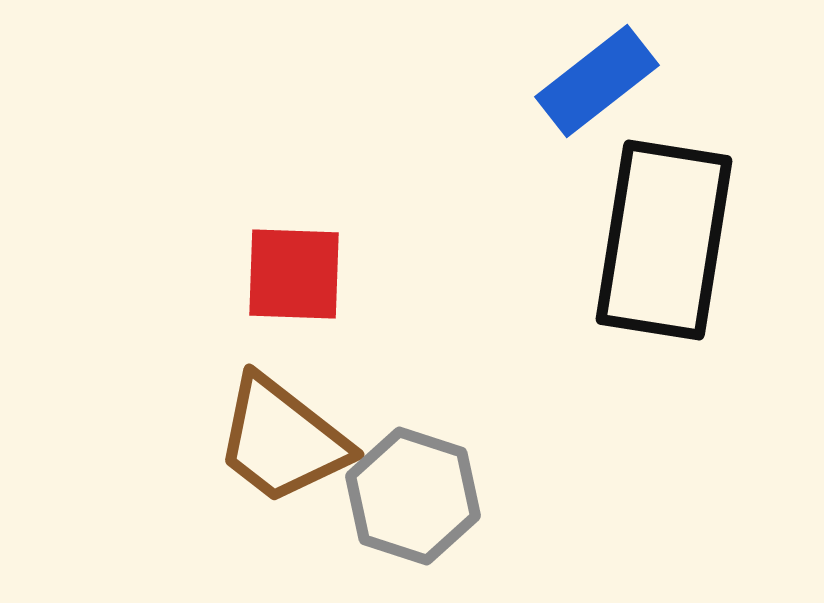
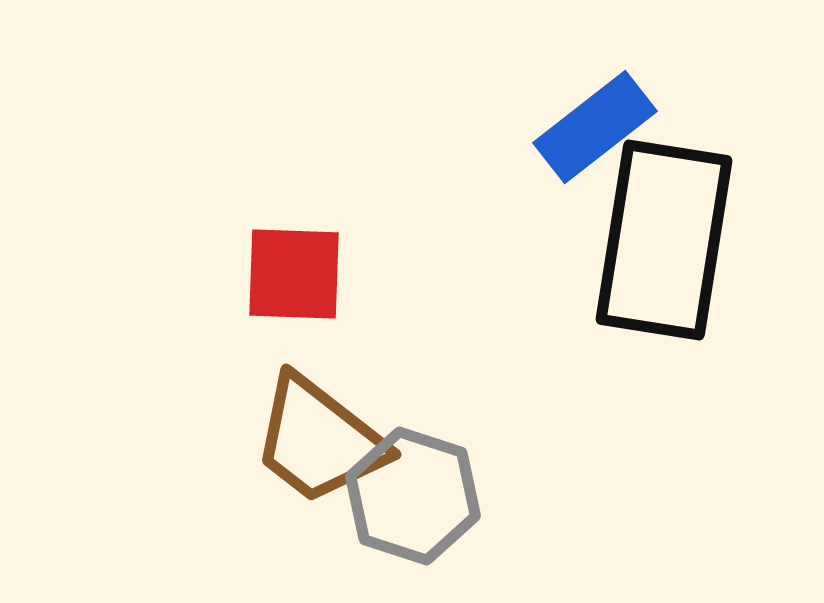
blue rectangle: moved 2 px left, 46 px down
brown trapezoid: moved 37 px right
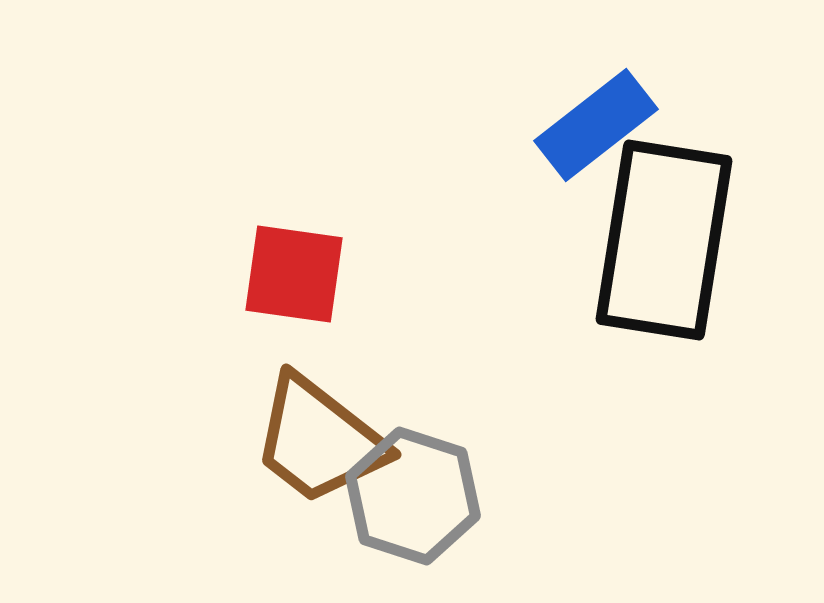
blue rectangle: moved 1 px right, 2 px up
red square: rotated 6 degrees clockwise
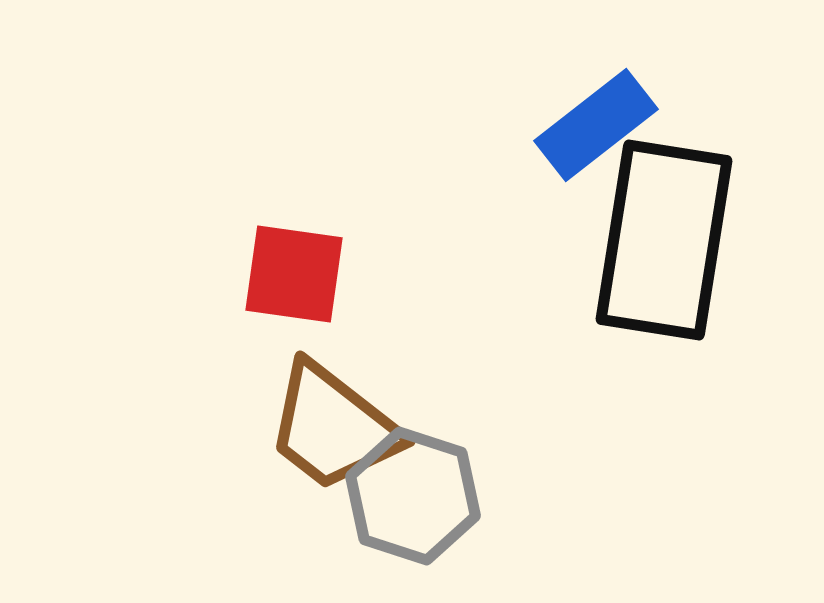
brown trapezoid: moved 14 px right, 13 px up
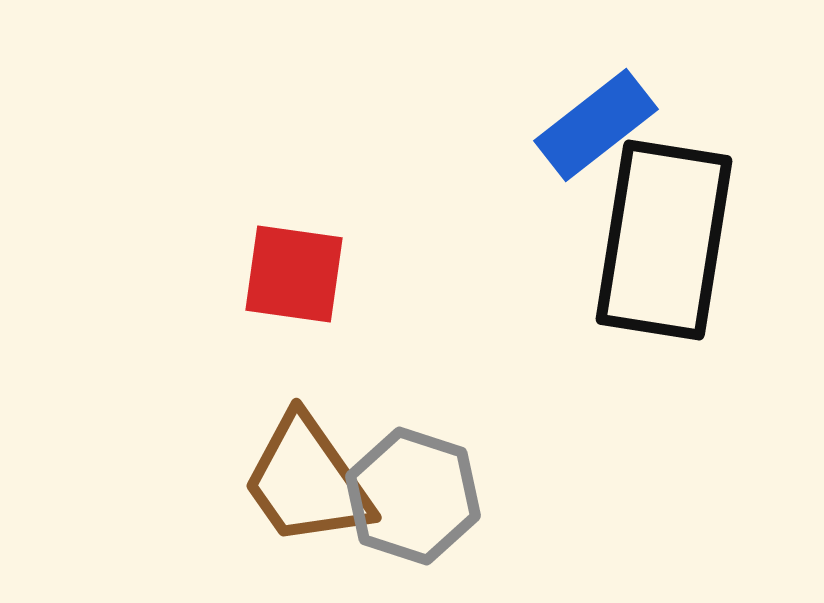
brown trapezoid: moved 26 px left, 54 px down; rotated 17 degrees clockwise
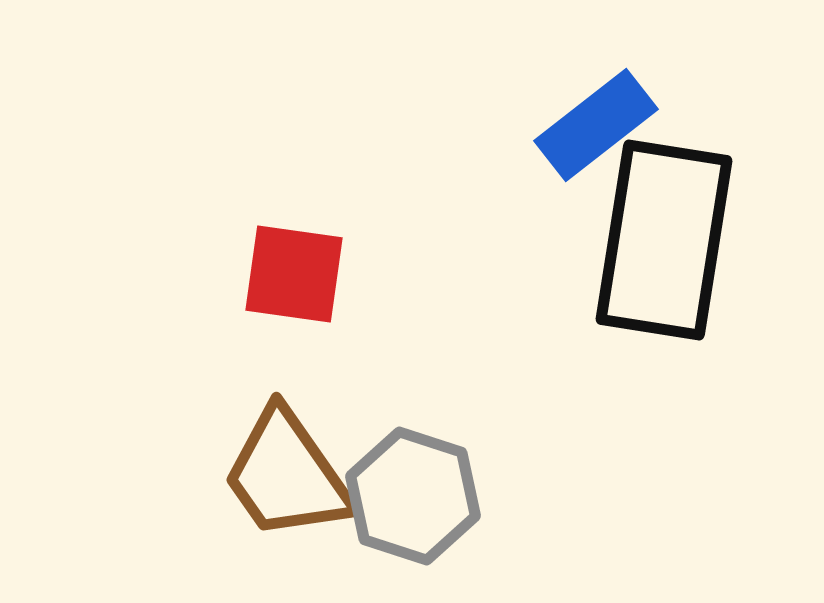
brown trapezoid: moved 20 px left, 6 px up
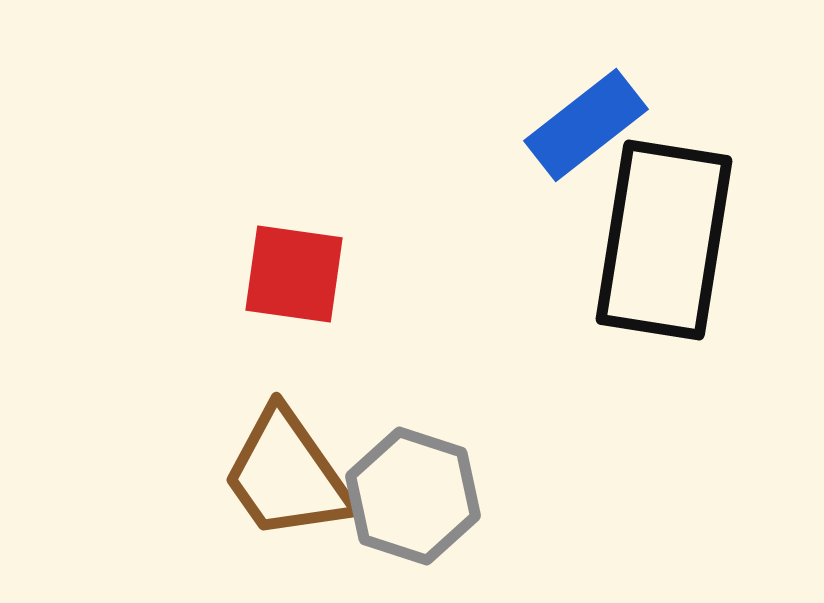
blue rectangle: moved 10 px left
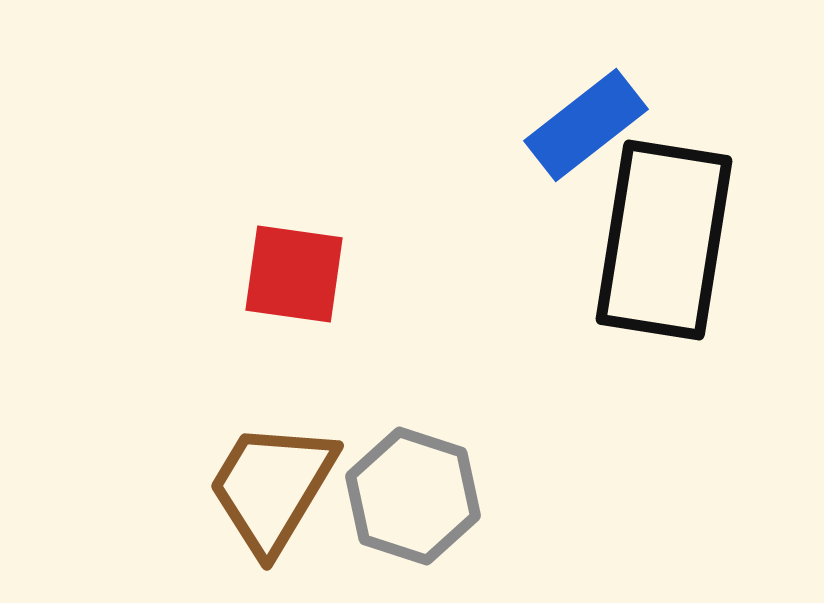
brown trapezoid: moved 15 px left, 12 px down; rotated 66 degrees clockwise
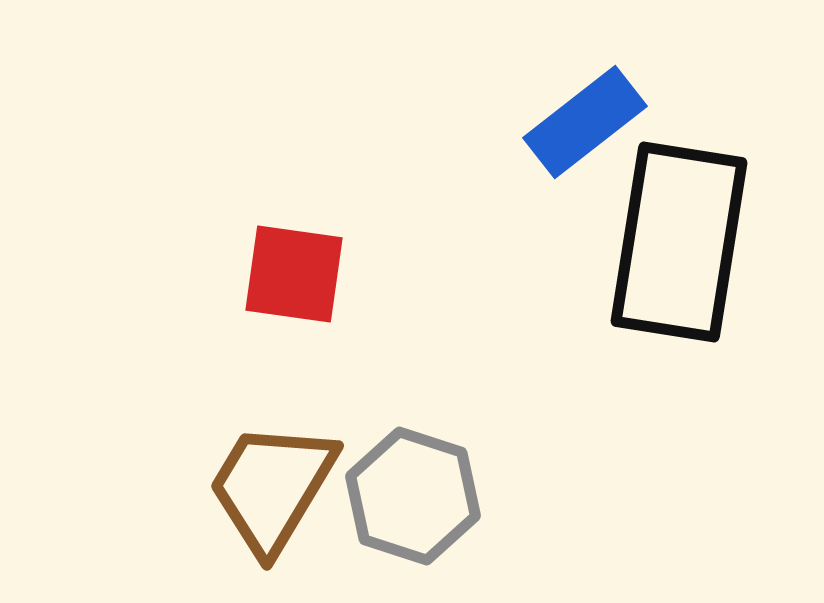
blue rectangle: moved 1 px left, 3 px up
black rectangle: moved 15 px right, 2 px down
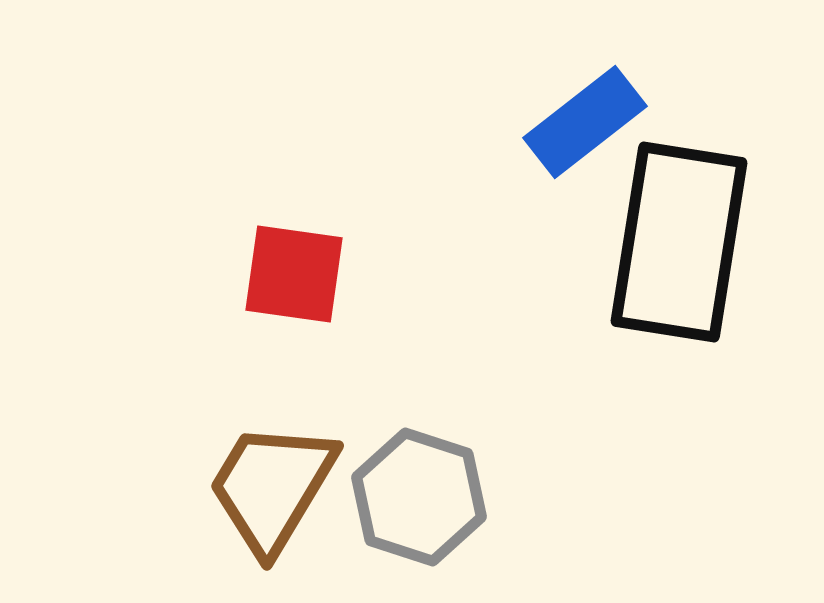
gray hexagon: moved 6 px right, 1 px down
